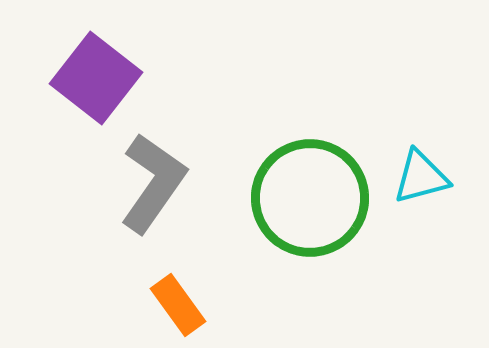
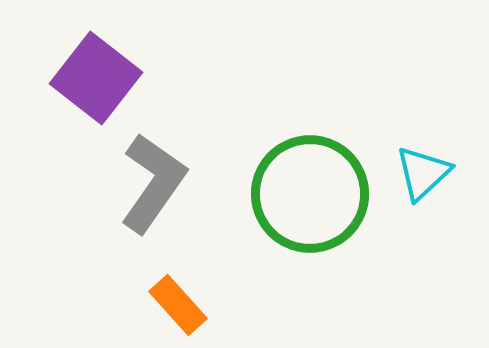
cyan triangle: moved 2 px right, 4 px up; rotated 28 degrees counterclockwise
green circle: moved 4 px up
orange rectangle: rotated 6 degrees counterclockwise
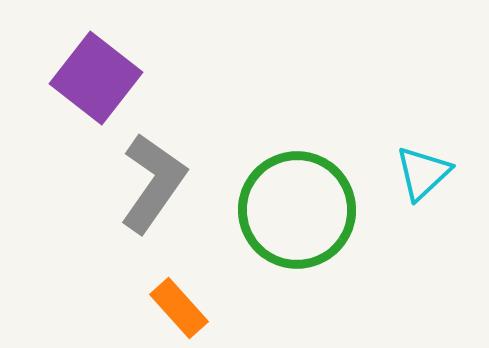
green circle: moved 13 px left, 16 px down
orange rectangle: moved 1 px right, 3 px down
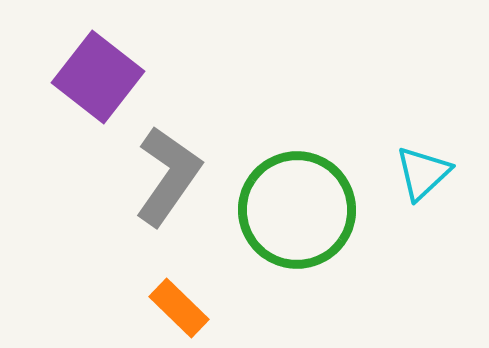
purple square: moved 2 px right, 1 px up
gray L-shape: moved 15 px right, 7 px up
orange rectangle: rotated 4 degrees counterclockwise
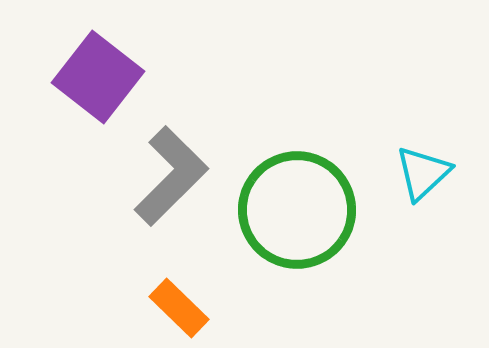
gray L-shape: moved 3 px right; rotated 10 degrees clockwise
